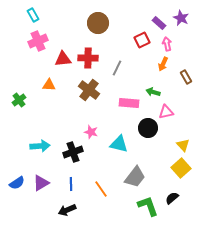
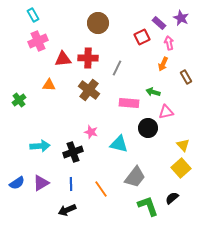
red square: moved 3 px up
pink arrow: moved 2 px right, 1 px up
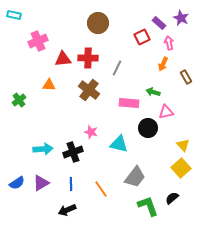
cyan rectangle: moved 19 px left; rotated 48 degrees counterclockwise
cyan arrow: moved 3 px right, 3 px down
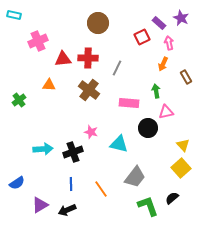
green arrow: moved 3 px right, 1 px up; rotated 64 degrees clockwise
purple triangle: moved 1 px left, 22 px down
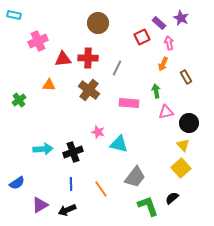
black circle: moved 41 px right, 5 px up
pink star: moved 7 px right
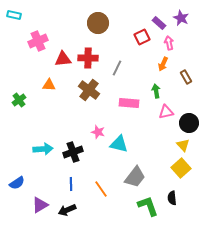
black semicircle: rotated 56 degrees counterclockwise
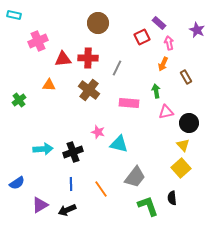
purple star: moved 16 px right, 12 px down
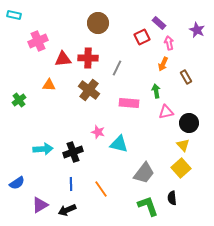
gray trapezoid: moved 9 px right, 4 px up
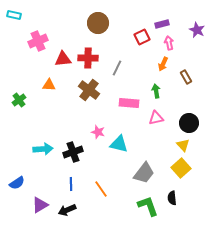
purple rectangle: moved 3 px right, 1 px down; rotated 56 degrees counterclockwise
pink triangle: moved 10 px left, 6 px down
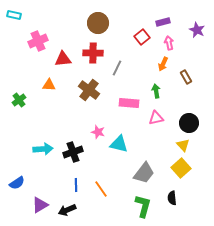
purple rectangle: moved 1 px right, 2 px up
red square: rotated 14 degrees counterclockwise
red cross: moved 5 px right, 5 px up
blue line: moved 5 px right, 1 px down
green L-shape: moved 5 px left; rotated 35 degrees clockwise
